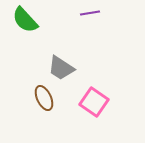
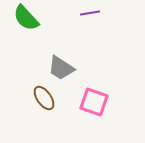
green semicircle: moved 1 px right, 2 px up
brown ellipse: rotated 10 degrees counterclockwise
pink square: rotated 16 degrees counterclockwise
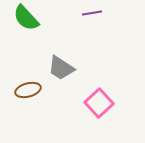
purple line: moved 2 px right
brown ellipse: moved 16 px left, 8 px up; rotated 70 degrees counterclockwise
pink square: moved 5 px right, 1 px down; rotated 28 degrees clockwise
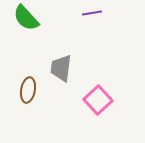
gray trapezoid: rotated 64 degrees clockwise
brown ellipse: rotated 65 degrees counterclockwise
pink square: moved 1 px left, 3 px up
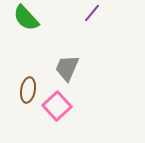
purple line: rotated 42 degrees counterclockwise
gray trapezoid: moved 6 px right; rotated 16 degrees clockwise
pink square: moved 41 px left, 6 px down
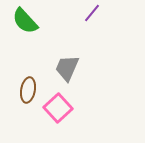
green semicircle: moved 1 px left, 3 px down
pink square: moved 1 px right, 2 px down
